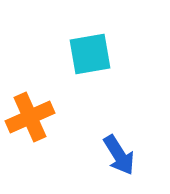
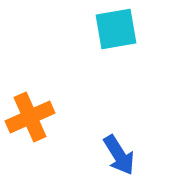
cyan square: moved 26 px right, 25 px up
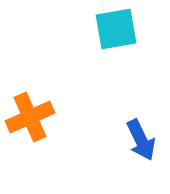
blue arrow: moved 22 px right, 15 px up; rotated 6 degrees clockwise
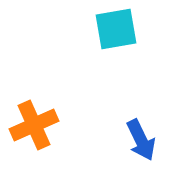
orange cross: moved 4 px right, 8 px down
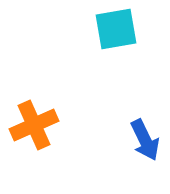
blue arrow: moved 4 px right
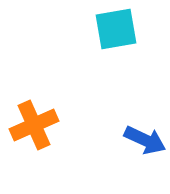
blue arrow: rotated 39 degrees counterclockwise
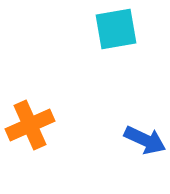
orange cross: moved 4 px left
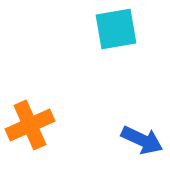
blue arrow: moved 3 px left
